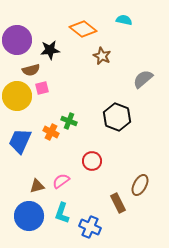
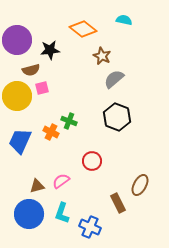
gray semicircle: moved 29 px left
blue circle: moved 2 px up
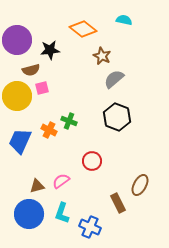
orange cross: moved 2 px left, 2 px up
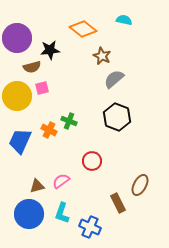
purple circle: moved 2 px up
brown semicircle: moved 1 px right, 3 px up
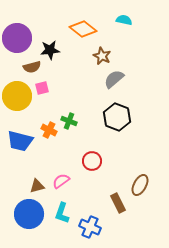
blue trapezoid: rotated 100 degrees counterclockwise
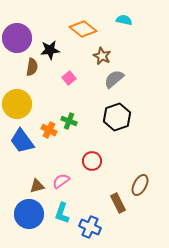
brown semicircle: rotated 66 degrees counterclockwise
pink square: moved 27 px right, 10 px up; rotated 24 degrees counterclockwise
yellow circle: moved 8 px down
black hexagon: rotated 20 degrees clockwise
blue trapezoid: moved 2 px right; rotated 40 degrees clockwise
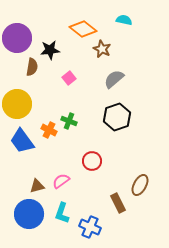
brown star: moved 7 px up
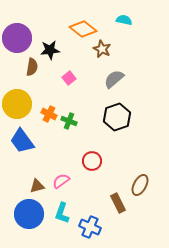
orange cross: moved 16 px up
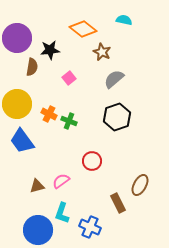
brown star: moved 3 px down
blue circle: moved 9 px right, 16 px down
